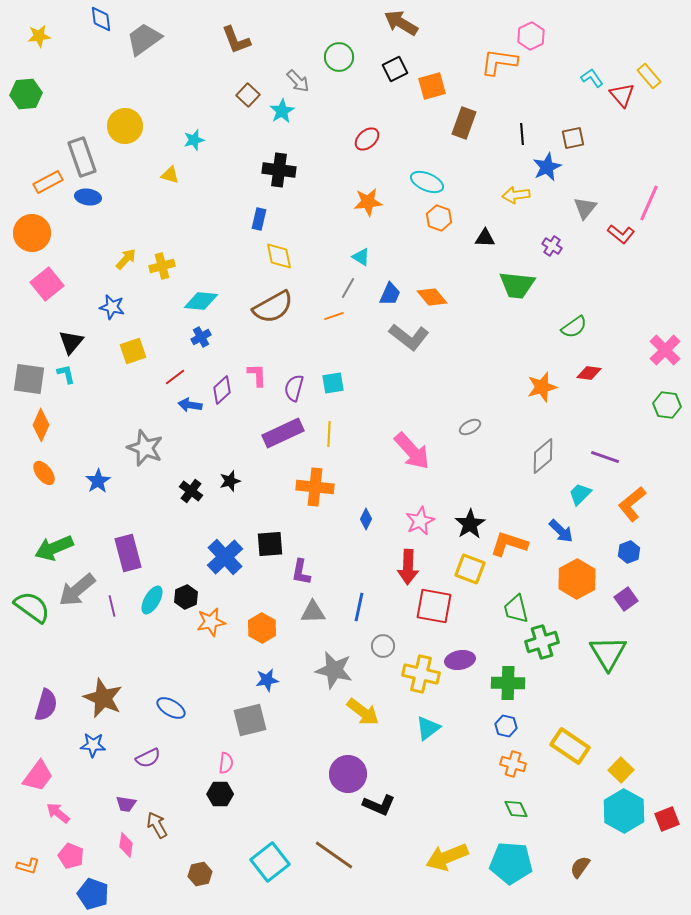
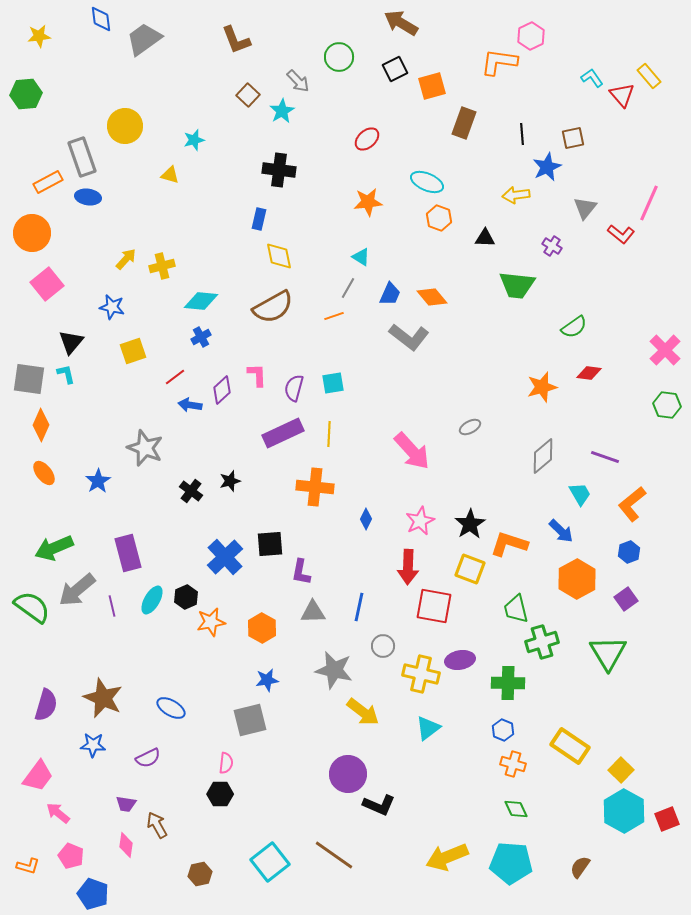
cyan trapezoid at (580, 494): rotated 105 degrees clockwise
blue hexagon at (506, 726): moved 3 px left, 4 px down; rotated 10 degrees clockwise
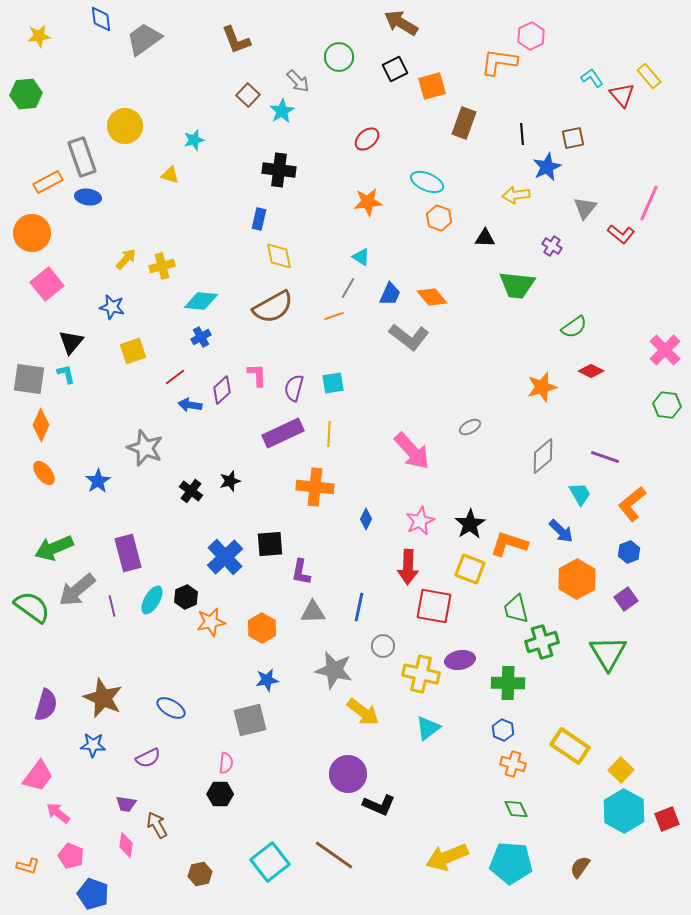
red diamond at (589, 373): moved 2 px right, 2 px up; rotated 20 degrees clockwise
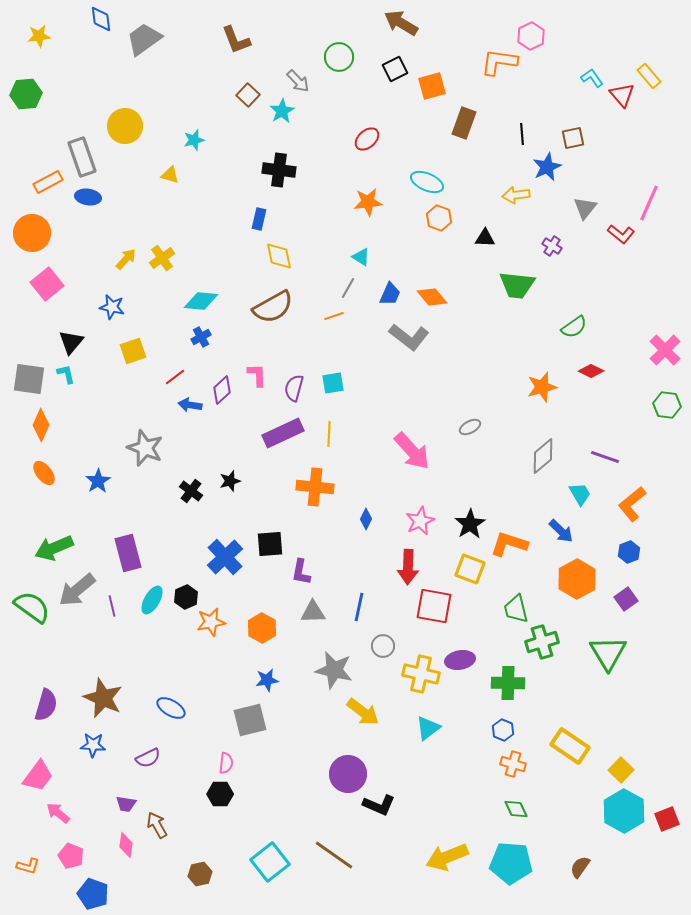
yellow cross at (162, 266): moved 8 px up; rotated 20 degrees counterclockwise
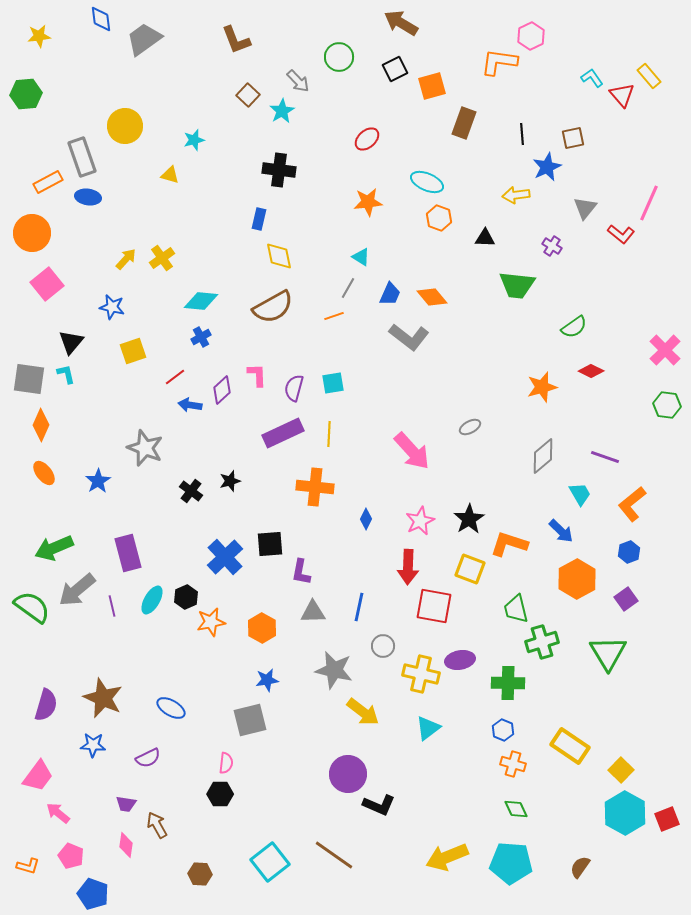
black star at (470, 524): moved 1 px left, 5 px up
cyan hexagon at (624, 811): moved 1 px right, 2 px down
brown hexagon at (200, 874): rotated 15 degrees clockwise
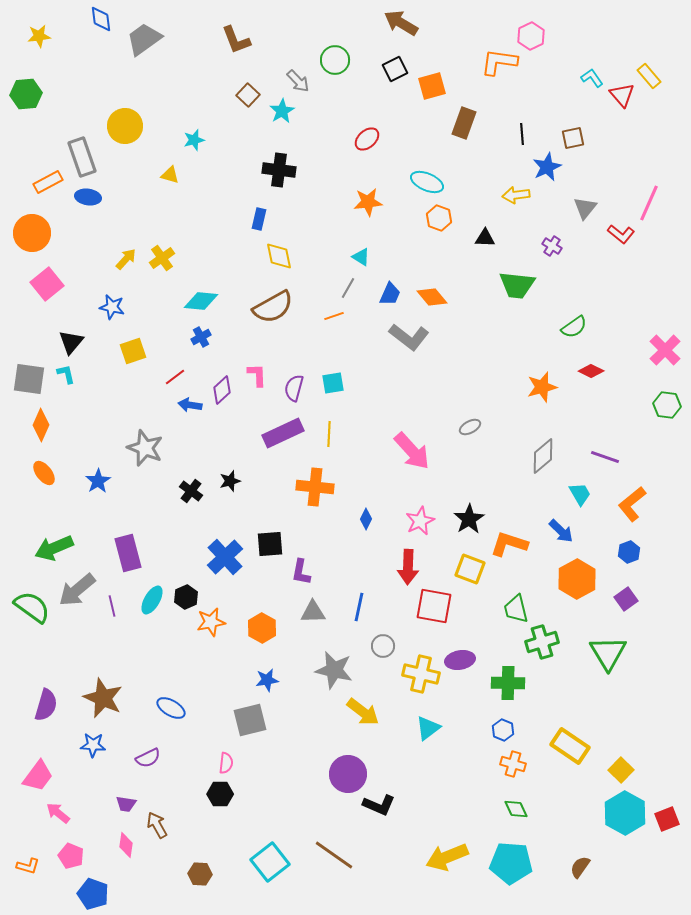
green circle at (339, 57): moved 4 px left, 3 px down
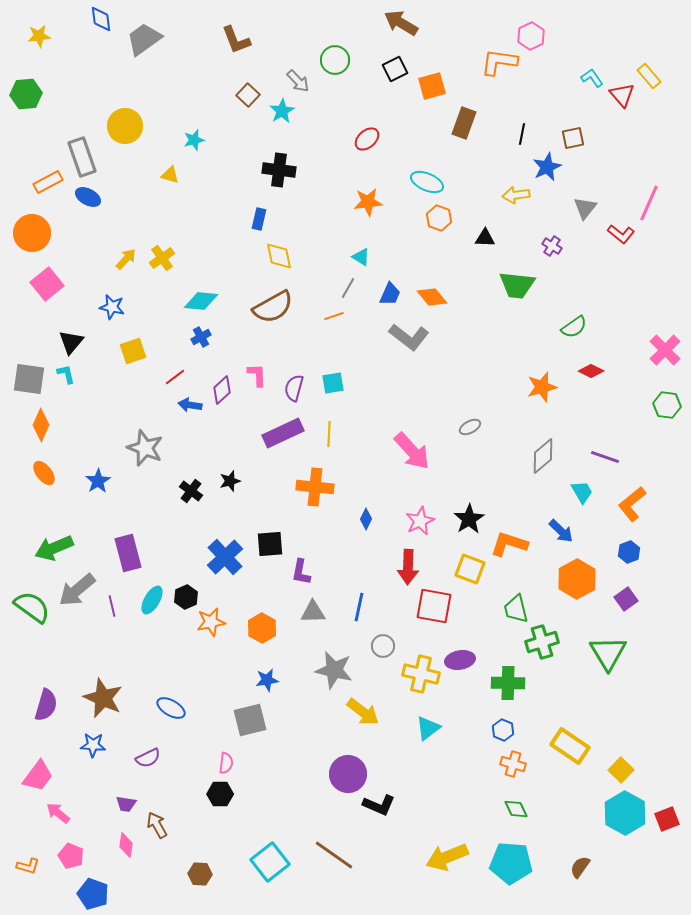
black line at (522, 134): rotated 15 degrees clockwise
blue ellipse at (88, 197): rotated 20 degrees clockwise
cyan trapezoid at (580, 494): moved 2 px right, 2 px up
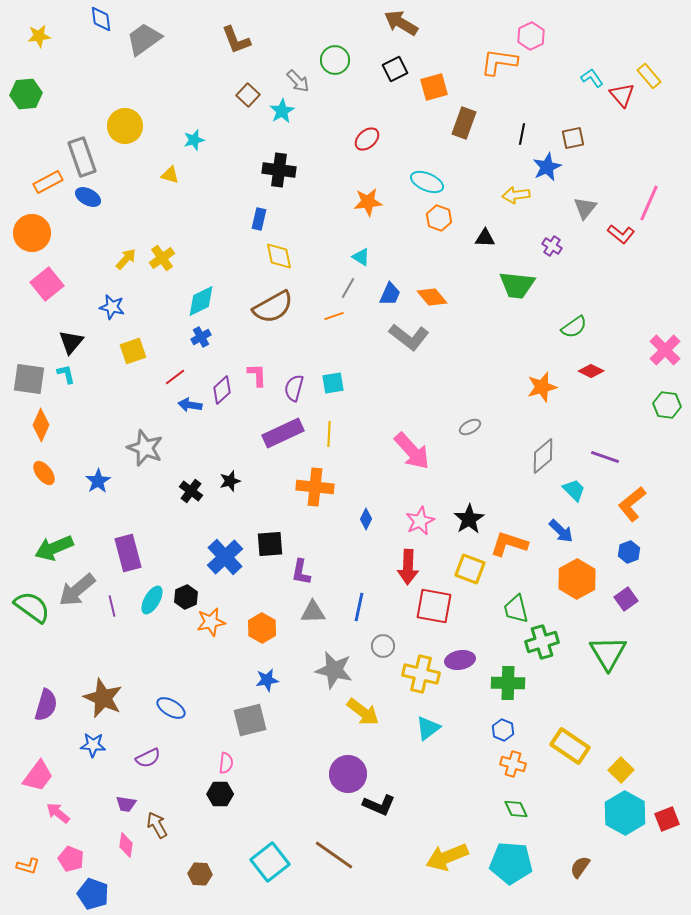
orange square at (432, 86): moved 2 px right, 1 px down
cyan diamond at (201, 301): rotated 32 degrees counterclockwise
cyan trapezoid at (582, 492): moved 8 px left, 2 px up; rotated 15 degrees counterclockwise
pink pentagon at (71, 856): moved 3 px down
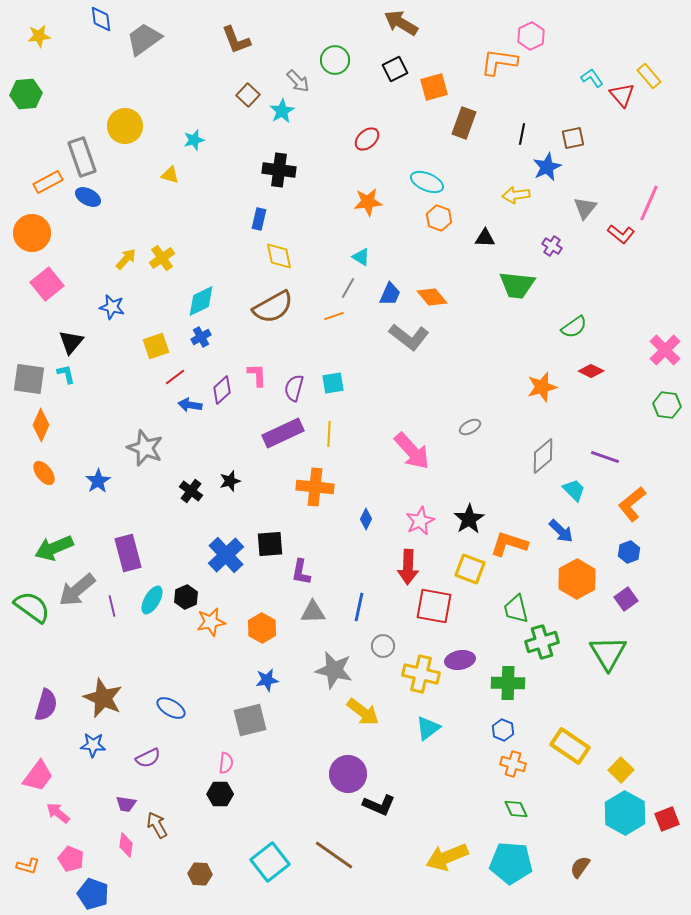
yellow square at (133, 351): moved 23 px right, 5 px up
blue cross at (225, 557): moved 1 px right, 2 px up
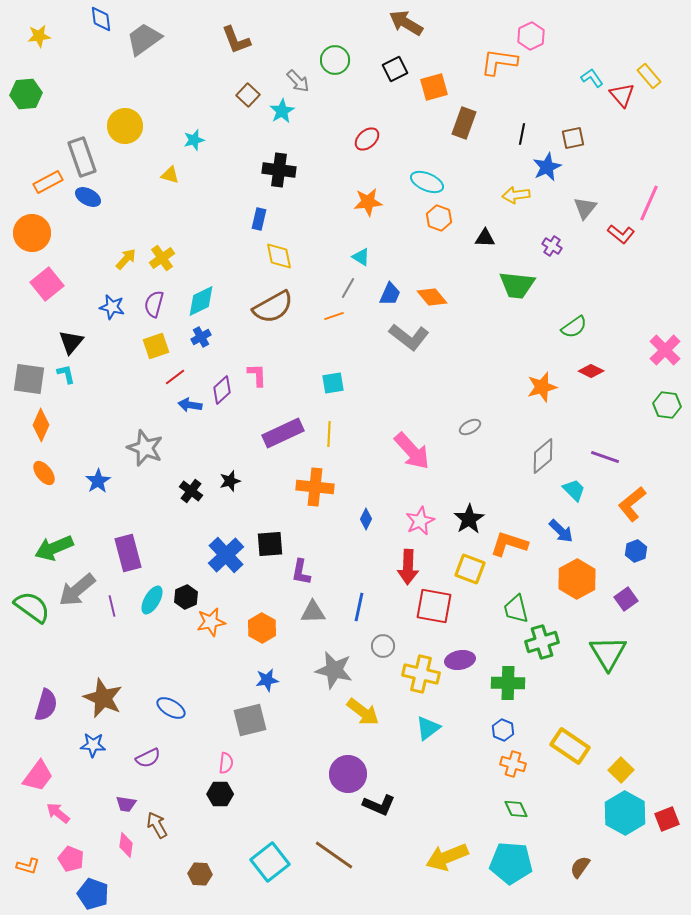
brown arrow at (401, 23): moved 5 px right
purple semicircle at (294, 388): moved 140 px left, 84 px up
blue hexagon at (629, 552): moved 7 px right, 1 px up
